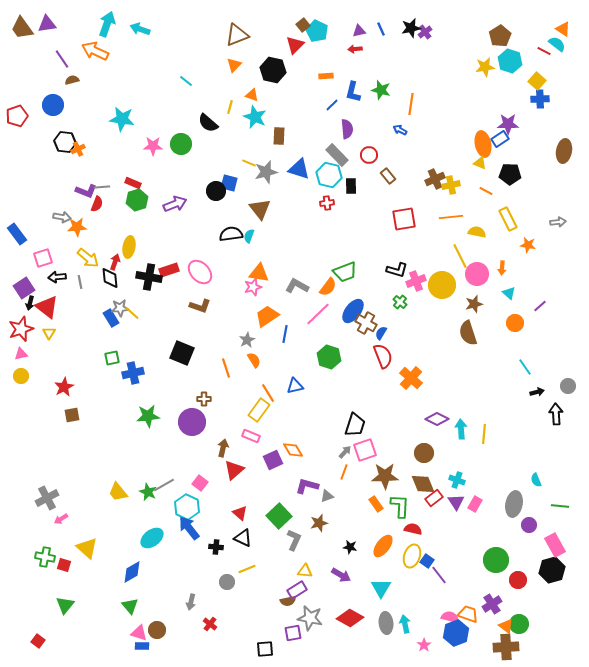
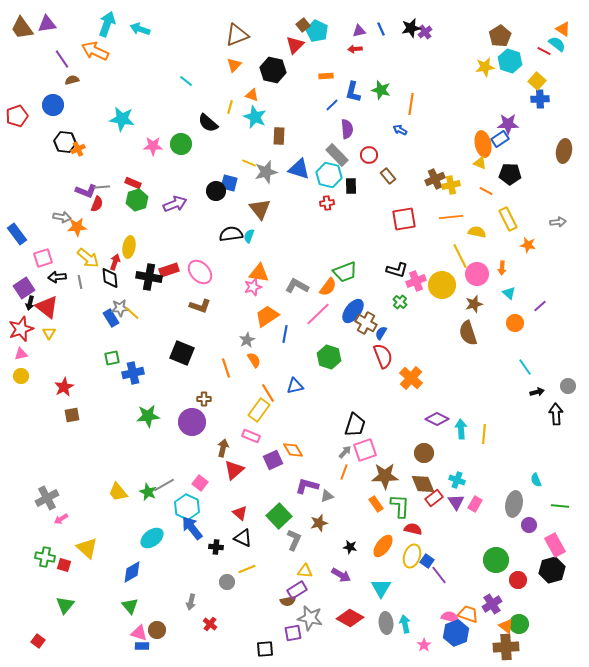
blue arrow at (189, 528): moved 3 px right
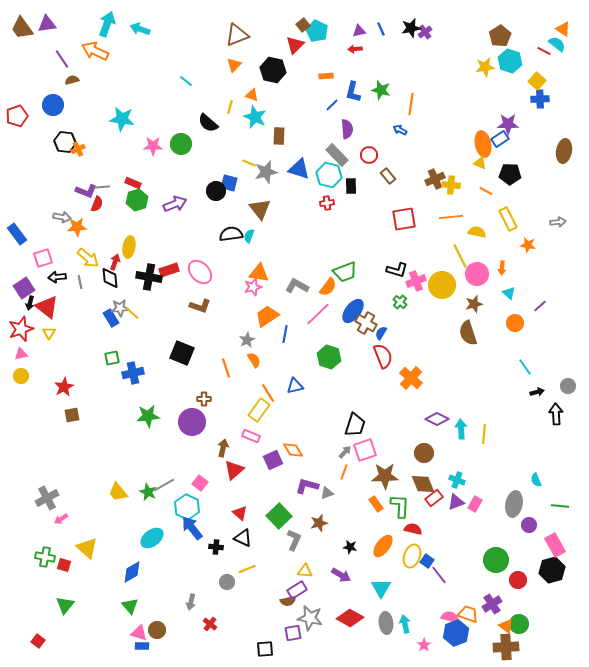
yellow cross at (451, 185): rotated 18 degrees clockwise
gray triangle at (327, 496): moved 3 px up
purple triangle at (456, 502): rotated 42 degrees clockwise
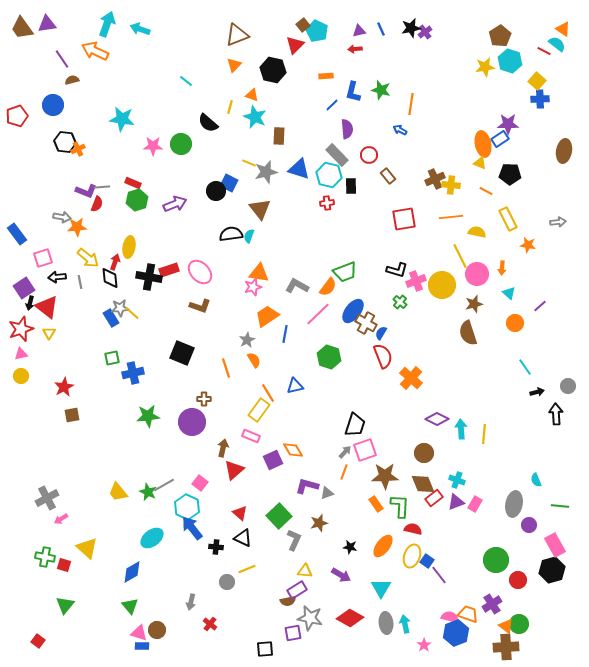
blue square at (229, 183): rotated 12 degrees clockwise
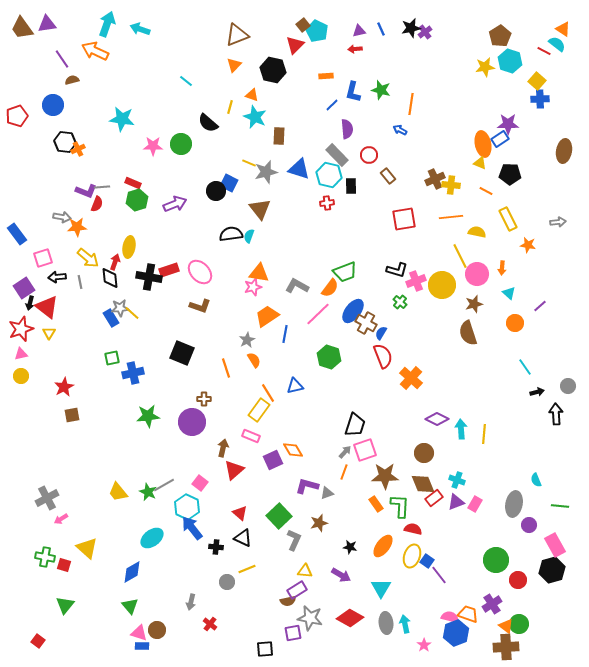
orange semicircle at (328, 287): moved 2 px right, 1 px down
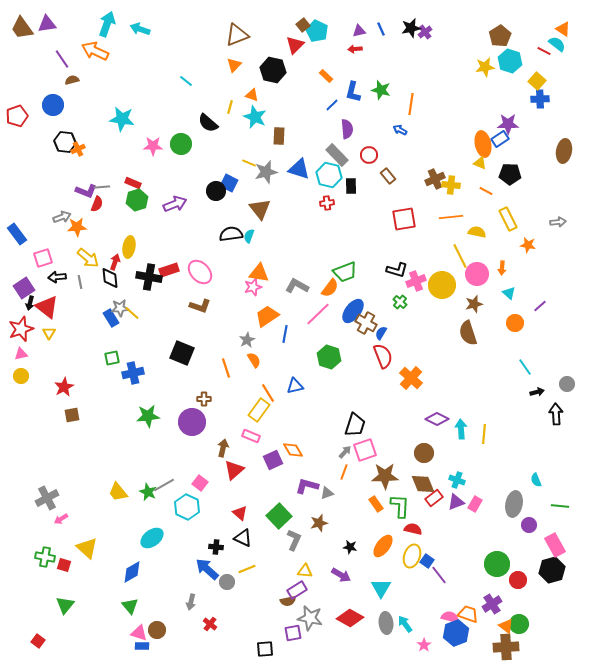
orange rectangle at (326, 76): rotated 48 degrees clockwise
gray arrow at (62, 217): rotated 30 degrees counterclockwise
gray circle at (568, 386): moved 1 px left, 2 px up
blue arrow at (192, 528): moved 15 px right, 41 px down; rotated 10 degrees counterclockwise
green circle at (496, 560): moved 1 px right, 4 px down
cyan arrow at (405, 624): rotated 24 degrees counterclockwise
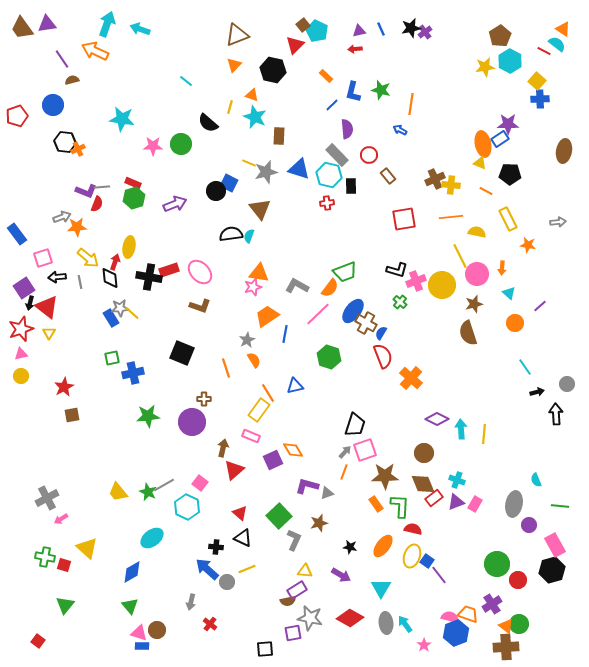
cyan hexagon at (510, 61): rotated 10 degrees clockwise
green hexagon at (137, 200): moved 3 px left, 2 px up
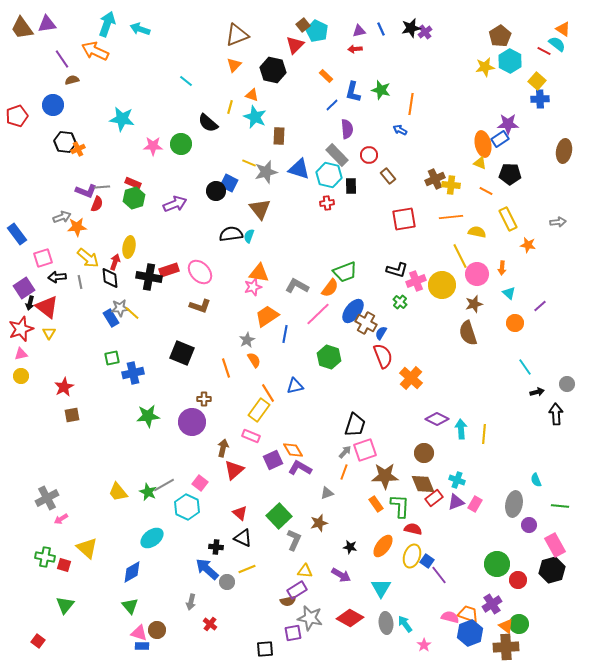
purple L-shape at (307, 486): moved 7 px left, 18 px up; rotated 15 degrees clockwise
blue hexagon at (456, 633): moved 14 px right
